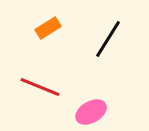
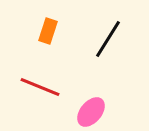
orange rectangle: moved 3 px down; rotated 40 degrees counterclockwise
pink ellipse: rotated 20 degrees counterclockwise
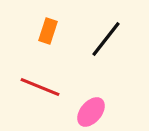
black line: moved 2 px left; rotated 6 degrees clockwise
